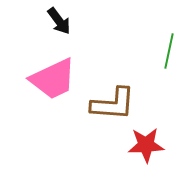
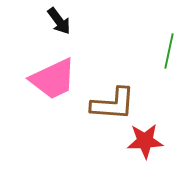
red star: moved 1 px left, 4 px up
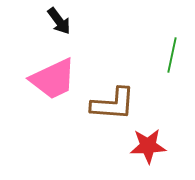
green line: moved 3 px right, 4 px down
red star: moved 3 px right, 5 px down
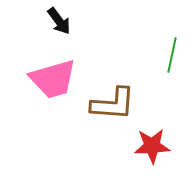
pink trapezoid: rotated 9 degrees clockwise
red star: moved 4 px right
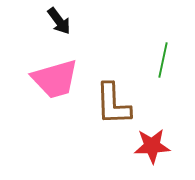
green line: moved 9 px left, 5 px down
pink trapezoid: moved 2 px right
brown L-shape: rotated 84 degrees clockwise
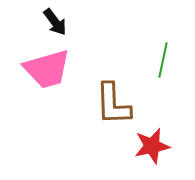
black arrow: moved 4 px left, 1 px down
pink trapezoid: moved 8 px left, 10 px up
red star: rotated 9 degrees counterclockwise
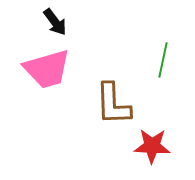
red star: rotated 15 degrees clockwise
